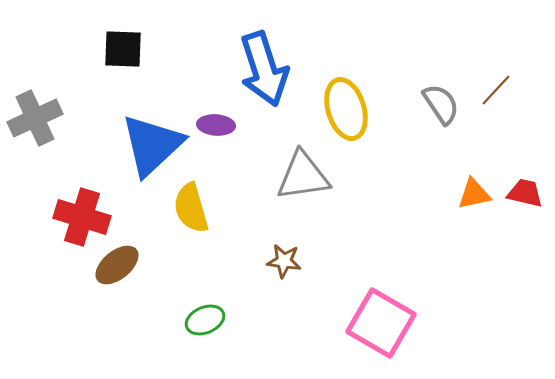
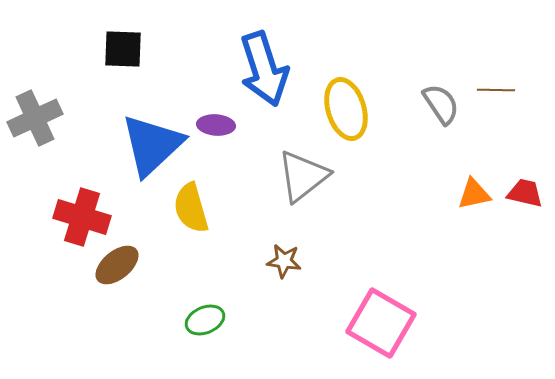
brown line: rotated 48 degrees clockwise
gray triangle: rotated 30 degrees counterclockwise
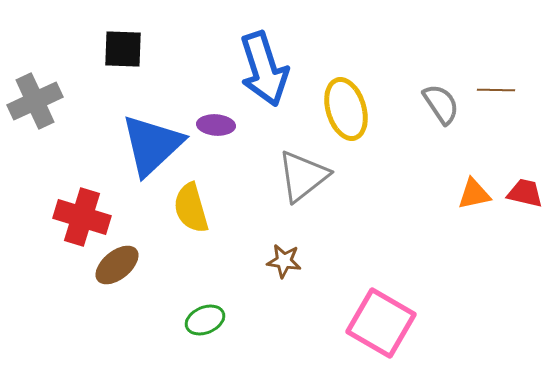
gray cross: moved 17 px up
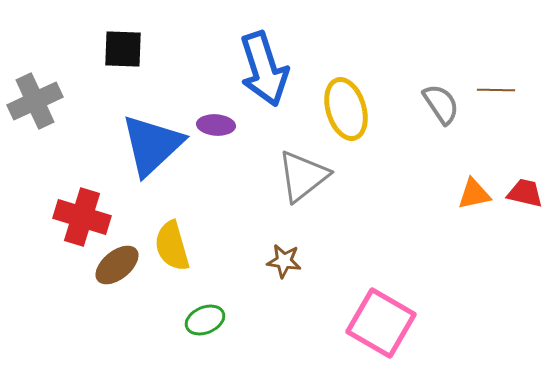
yellow semicircle: moved 19 px left, 38 px down
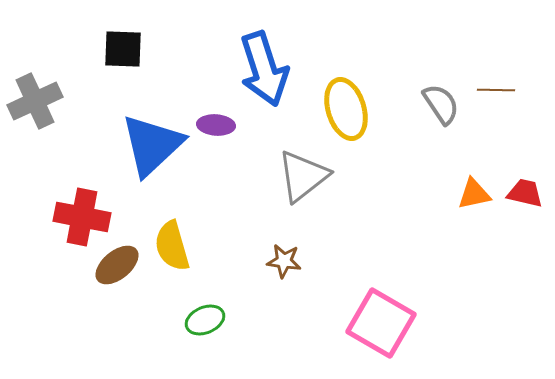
red cross: rotated 6 degrees counterclockwise
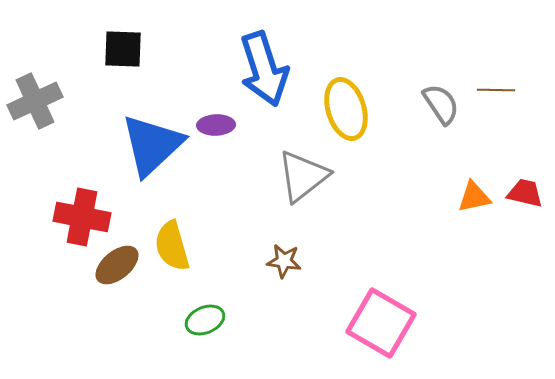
purple ellipse: rotated 6 degrees counterclockwise
orange triangle: moved 3 px down
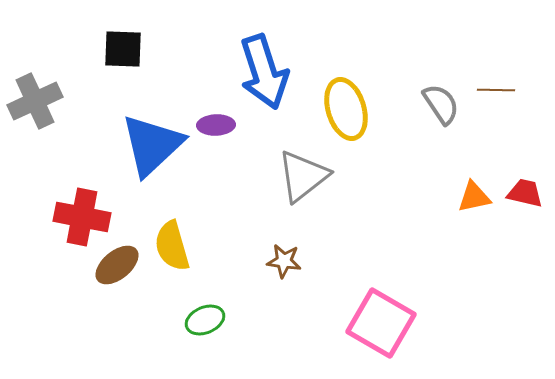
blue arrow: moved 3 px down
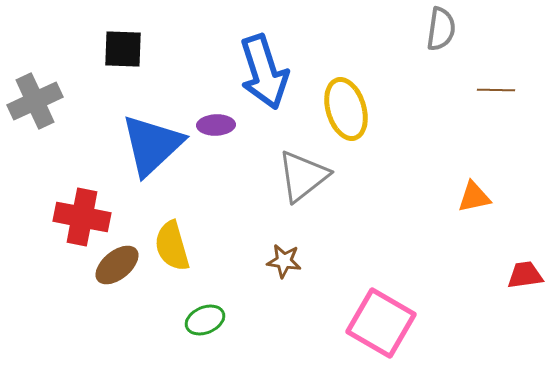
gray semicircle: moved 75 px up; rotated 42 degrees clockwise
red trapezoid: moved 82 px down; rotated 21 degrees counterclockwise
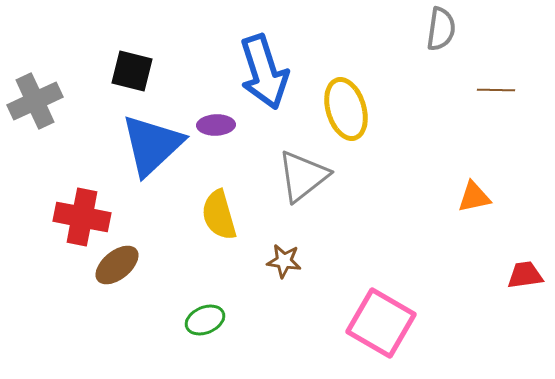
black square: moved 9 px right, 22 px down; rotated 12 degrees clockwise
yellow semicircle: moved 47 px right, 31 px up
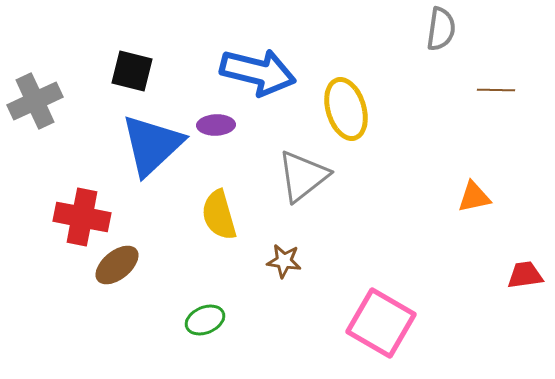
blue arrow: moved 6 px left; rotated 58 degrees counterclockwise
